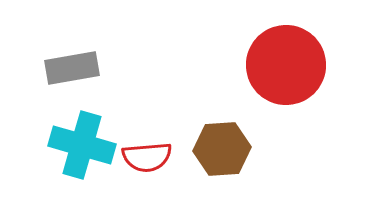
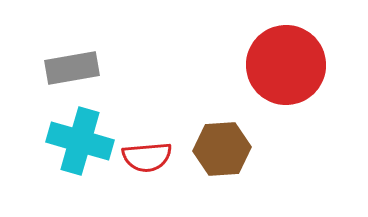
cyan cross: moved 2 px left, 4 px up
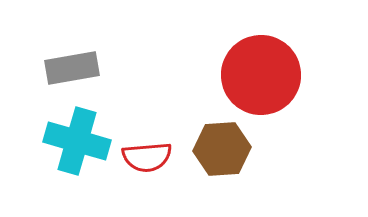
red circle: moved 25 px left, 10 px down
cyan cross: moved 3 px left
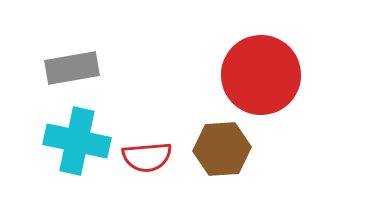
cyan cross: rotated 4 degrees counterclockwise
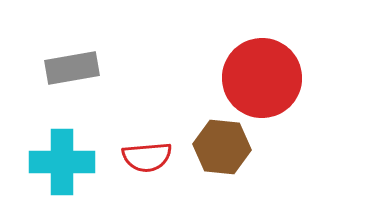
red circle: moved 1 px right, 3 px down
cyan cross: moved 15 px left, 21 px down; rotated 12 degrees counterclockwise
brown hexagon: moved 2 px up; rotated 10 degrees clockwise
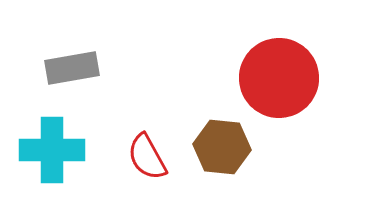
red circle: moved 17 px right
red semicircle: rotated 66 degrees clockwise
cyan cross: moved 10 px left, 12 px up
